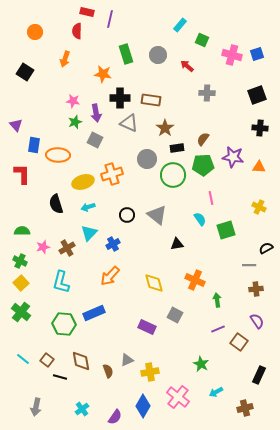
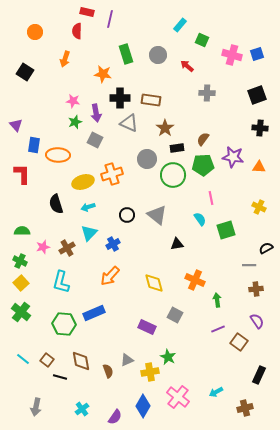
green star at (201, 364): moved 33 px left, 7 px up
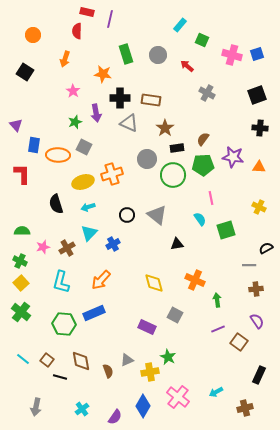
orange circle at (35, 32): moved 2 px left, 3 px down
gray cross at (207, 93): rotated 28 degrees clockwise
pink star at (73, 101): moved 10 px up; rotated 24 degrees clockwise
gray square at (95, 140): moved 11 px left, 7 px down
orange arrow at (110, 276): moved 9 px left, 4 px down
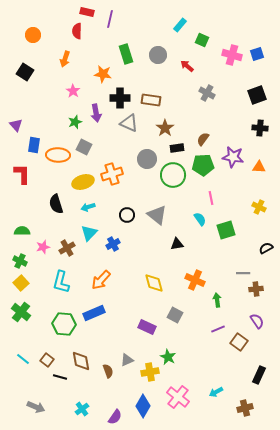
gray line at (249, 265): moved 6 px left, 8 px down
gray arrow at (36, 407): rotated 78 degrees counterclockwise
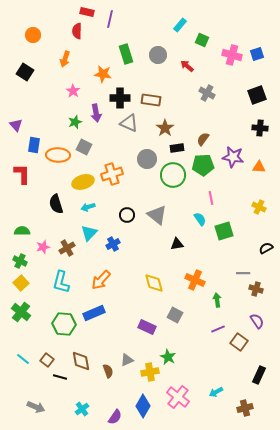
green square at (226, 230): moved 2 px left, 1 px down
brown cross at (256, 289): rotated 24 degrees clockwise
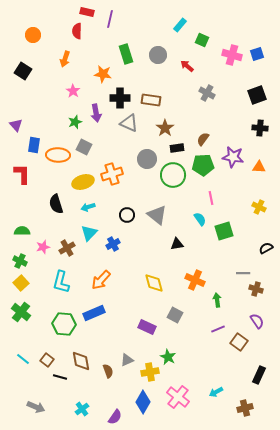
black square at (25, 72): moved 2 px left, 1 px up
blue diamond at (143, 406): moved 4 px up
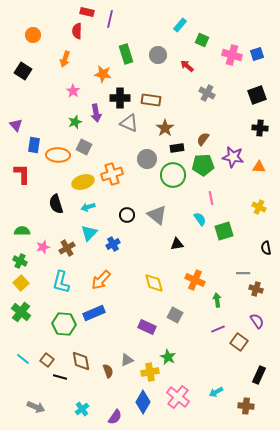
black semicircle at (266, 248): rotated 72 degrees counterclockwise
brown cross at (245, 408): moved 1 px right, 2 px up; rotated 21 degrees clockwise
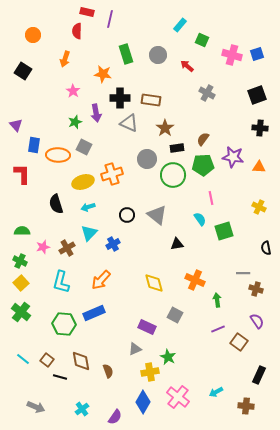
gray triangle at (127, 360): moved 8 px right, 11 px up
